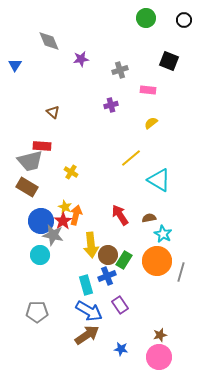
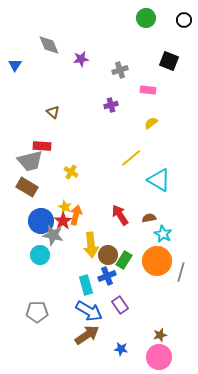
gray diamond: moved 4 px down
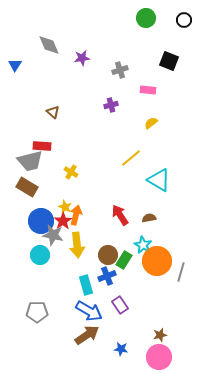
purple star: moved 1 px right, 1 px up
cyan star: moved 20 px left, 11 px down
yellow arrow: moved 14 px left
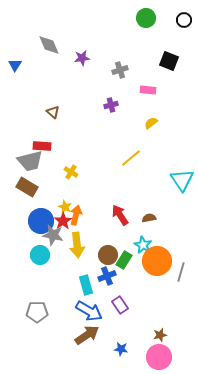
cyan triangle: moved 23 px right; rotated 25 degrees clockwise
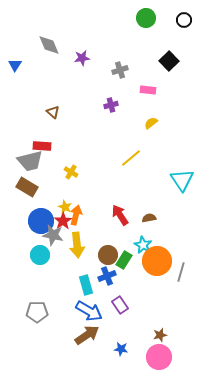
black square: rotated 24 degrees clockwise
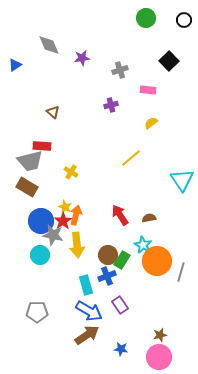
blue triangle: rotated 24 degrees clockwise
green rectangle: moved 2 px left
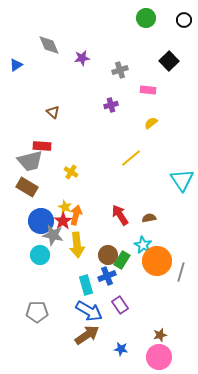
blue triangle: moved 1 px right
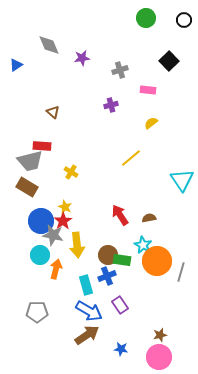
orange arrow: moved 20 px left, 54 px down
green rectangle: rotated 66 degrees clockwise
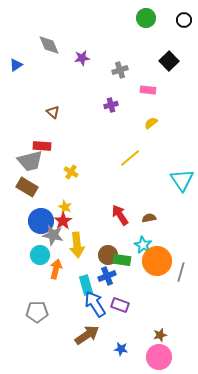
yellow line: moved 1 px left
purple rectangle: rotated 36 degrees counterclockwise
blue arrow: moved 6 px right, 7 px up; rotated 152 degrees counterclockwise
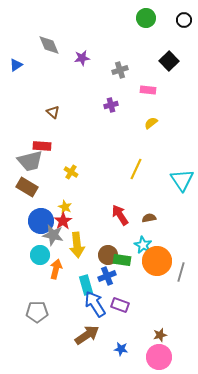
yellow line: moved 6 px right, 11 px down; rotated 25 degrees counterclockwise
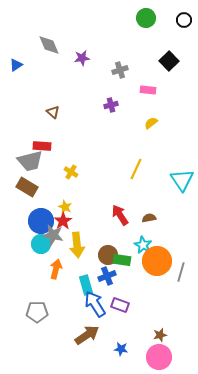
cyan circle: moved 1 px right, 11 px up
